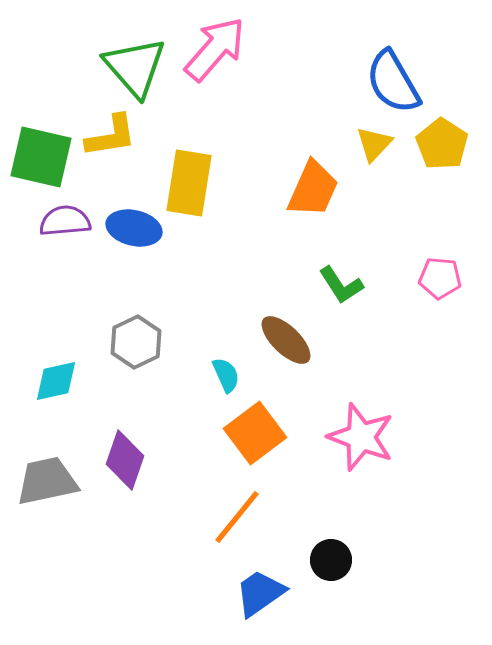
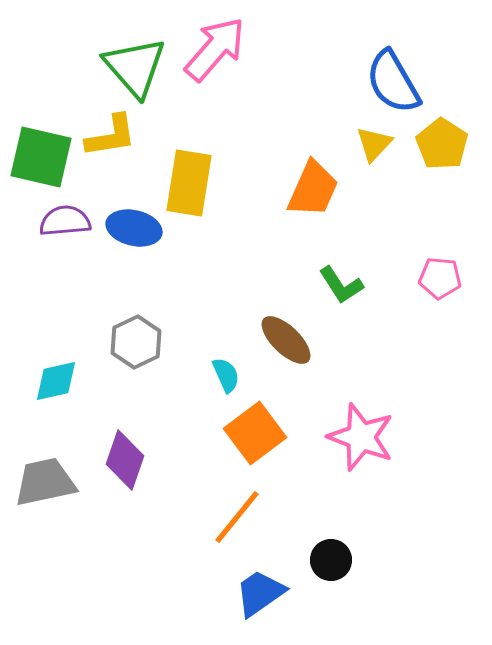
gray trapezoid: moved 2 px left, 1 px down
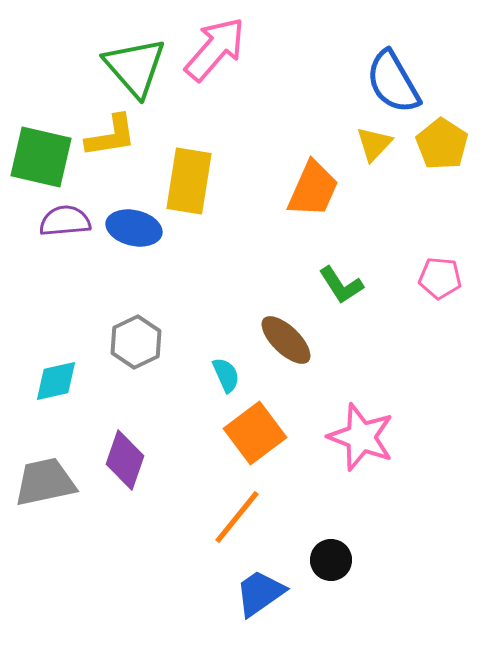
yellow rectangle: moved 2 px up
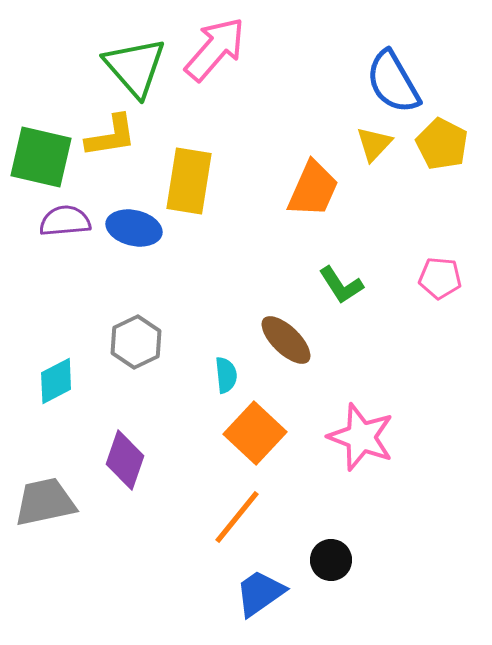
yellow pentagon: rotated 6 degrees counterclockwise
cyan semicircle: rotated 18 degrees clockwise
cyan diamond: rotated 15 degrees counterclockwise
orange square: rotated 10 degrees counterclockwise
gray trapezoid: moved 20 px down
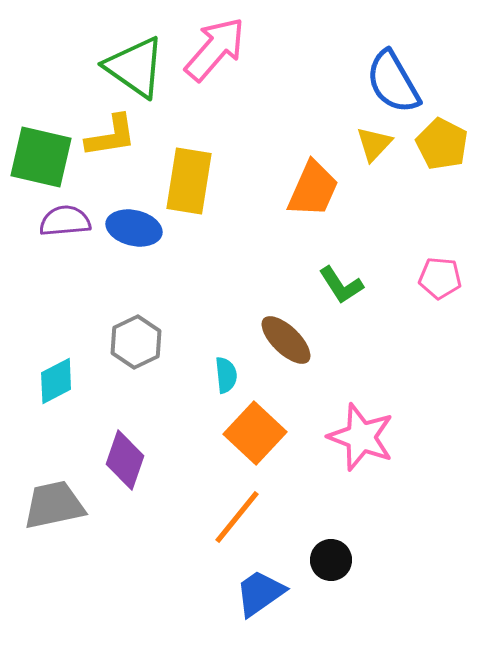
green triangle: rotated 14 degrees counterclockwise
gray trapezoid: moved 9 px right, 3 px down
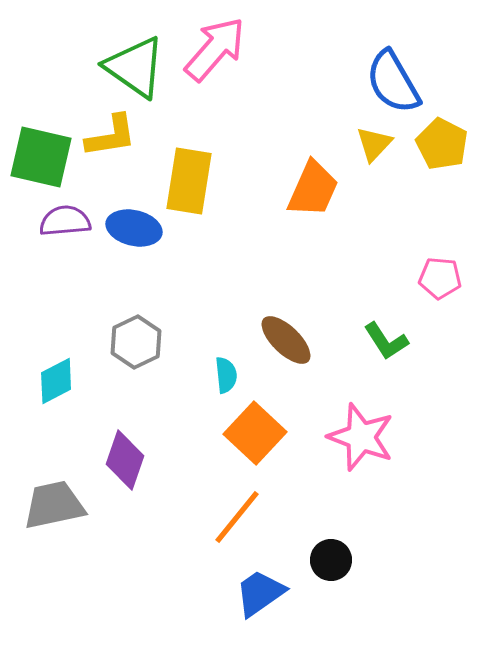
green L-shape: moved 45 px right, 56 px down
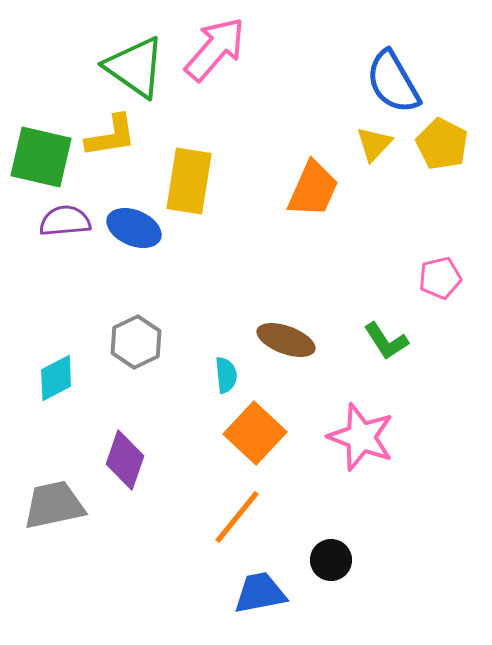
blue ellipse: rotated 10 degrees clockwise
pink pentagon: rotated 18 degrees counterclockwise
brown ellipse: rotated 24 degrees counterclockwise
cyan diamond: moved 3 px up
blue trapezoid: rotated 24 degrees clockwise
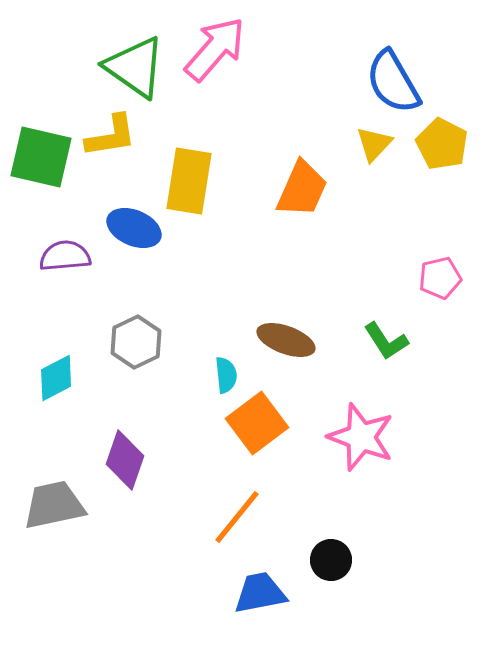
orange trapezoid: moved 11 px left
purple semicircle: moved 35 px down
orange square: moved 2 px right, 10 px up; rotated 10 degrees clockwise
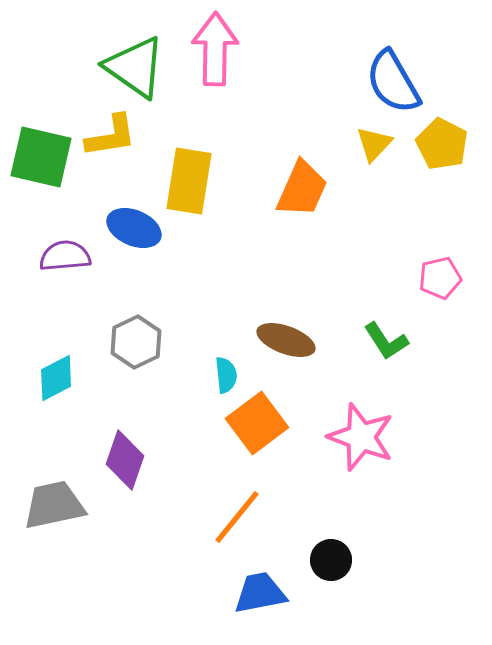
pink arrow: rotated 40 degrees counterclockwise
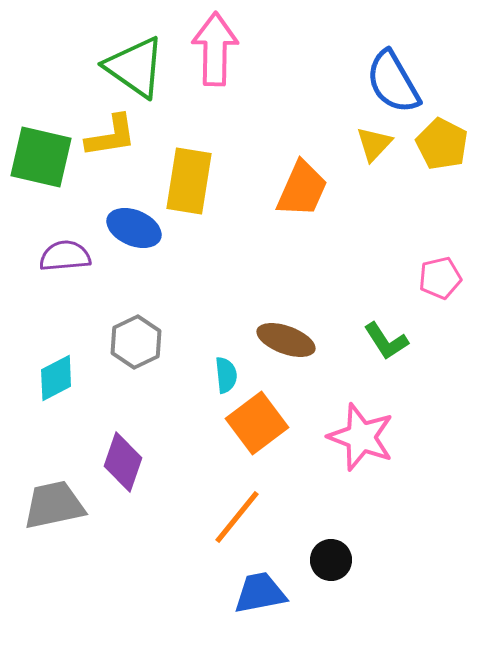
purple diamond: moved 2 px left, 2 px down
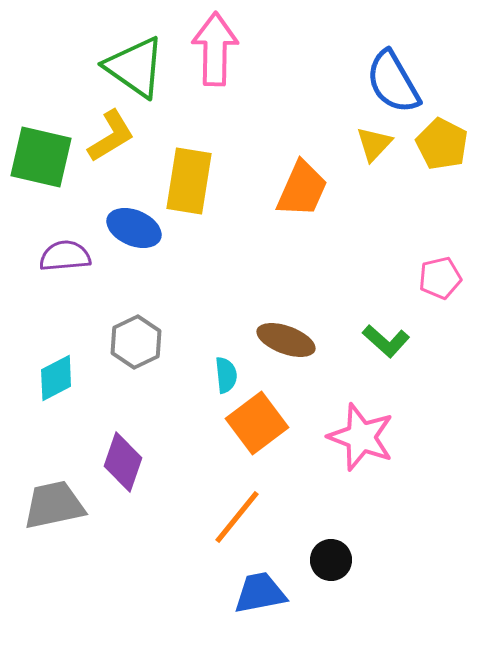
yellow L-shape: rotated 22 degrees counterclockwise
green L-shape: rotated 15 degrees counterclockwise
